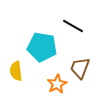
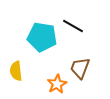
cyan pentagon: moved 10 px up
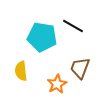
yellow semicircle: moved 5 px right
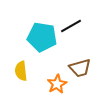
black line: moved 2 px left; rotated 60 degrees counterclockwise
brown trapezoid: rotated 125 degrees counterclockwise
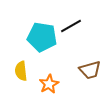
brown trapezoid: moved 10 px right, 2 px down
orange star: moved 8 px left
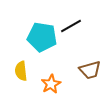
orange star: moved 2 px right
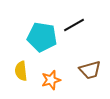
black line: moved 3 px right, 1 px up
orange star: moved 4 px up; rotated 12 degrees clockwise
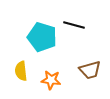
black line: rotated 45 degrees clockwise
cyan pentagon: rotated 8 degrees clockwise
orange star: rotated 24 degrees clockwise
